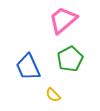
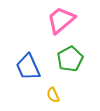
pink trapezoid: moved 2 px left
yellow semicircle: rotated 21 degrees clockwise
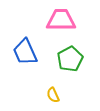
pink trapezoid: rotated 40 degrees clockwise
blue trapezoid: moved 3 px left, 15 px up
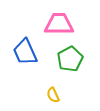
pink trapezoid: moved 2 px left, 4 px down
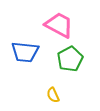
pink trapezoid: moved 1 px down; rotated 28 degrees clockwise
blue trapezoid: rotated 60 degrees counterclockwise
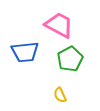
blue trapezoid: rotated 12 degrees counterclockwise
yellow semicircle: moved 7 px right
